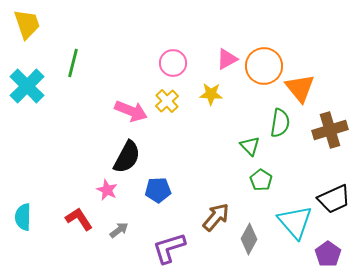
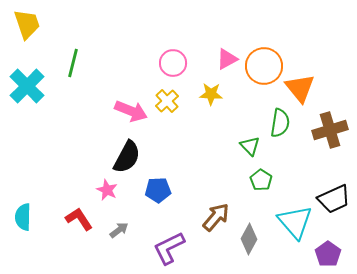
purple L-shape: rotated 9 degrees counterclockwise
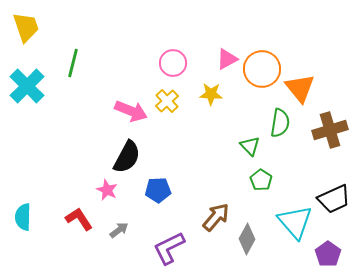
yellow trapezoid: moved 1 px left, 3 px down
orange circle: moved 2 px left, 3 px down
gray diamond: moved 2 px left
